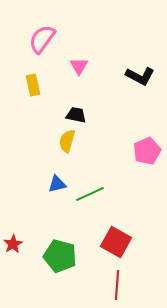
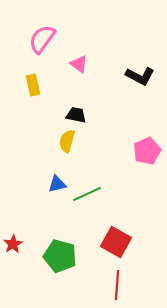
pink triangle: moved 2 px up; rotated 24 degrees counterclockwise
green line: moved 3 px left
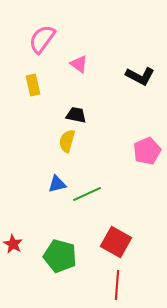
red star: rotated 12 degrees counterclockwise
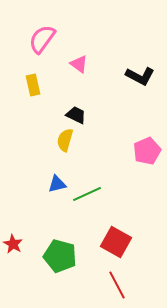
black trapezoid: rotated 15 degrees clockwise
yellow semicircle: moved 2 px left, 1 px up
red line: rotated 32 degrees counterclockwise
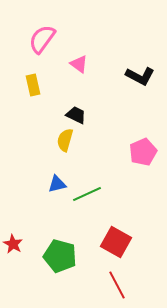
pink pentagon: moved 4 px left, 1 px down
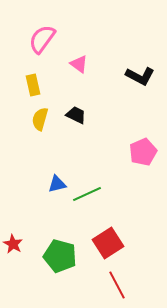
yellow semicircle: moved 25 px left, 21 px up
red square: moved 8 px left, 1 px down; rotated 28 degrees clockwise
